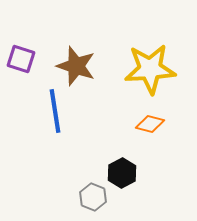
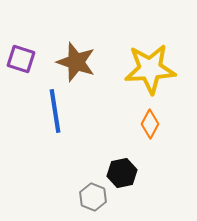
brown star: moved 4 px up
orange diamond: rotated 76 degrees counterclockwise
black hexagon: rotated 16 degrees clockwise
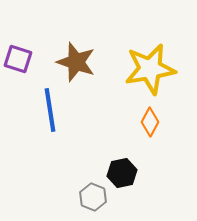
purple square: moved 3 px left
yellow star: rotated 6 degrees counterclockwise
blue line: moved 5 px left, 1 px up
orange diamond: moved 2 px up
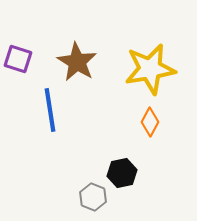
brown star: moved 1 px right; rotated 12 degrees clockwise
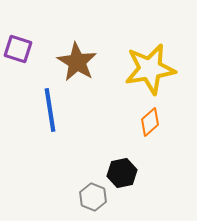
purple square: moved 10 px up
orange diamond: rotated 20 degrees clockwise
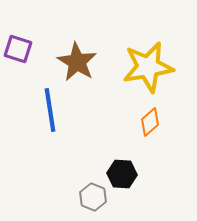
yellow star: moved 2 px left, 2 px up
black hexagon: moved 1 px down; rotated 16 degrees clockwise
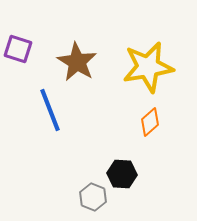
blue line: rotated 12 degrees counterclockwise
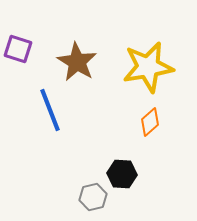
gray hexagon: rotated 24 degrees clockwise
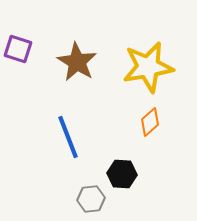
blue line: moved 18 px right, 27 px down
gray hexagon: moved 2 px left, 2 px down; rotated 8 degrees clockwise
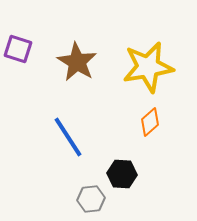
blue line: rotated 12 degrees counterclockwise
